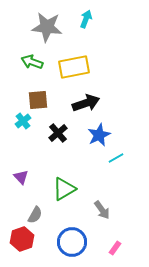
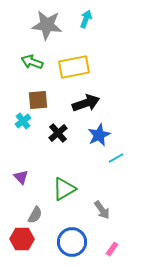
gray star: moved 2 px up
red hexagon: rotated 20 degrees clockwise
pink rectangle: moved 3 px left, 1 px down
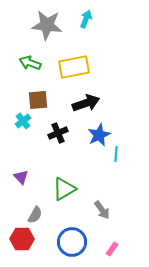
green arrow: moved 2 px left, 1 px down
black cross: rotated 18 degrees clockwise
cyan line: moved 4 px up; rotated 56 degrees counterclockwise
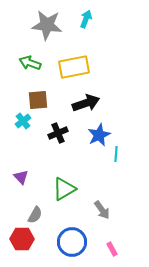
pink rectangle: rotated 64 degrees counterclockwise
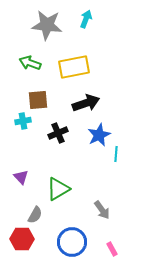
cyan cross: rotated 28 degrees clockwise
green triangle: moved 6 px left
